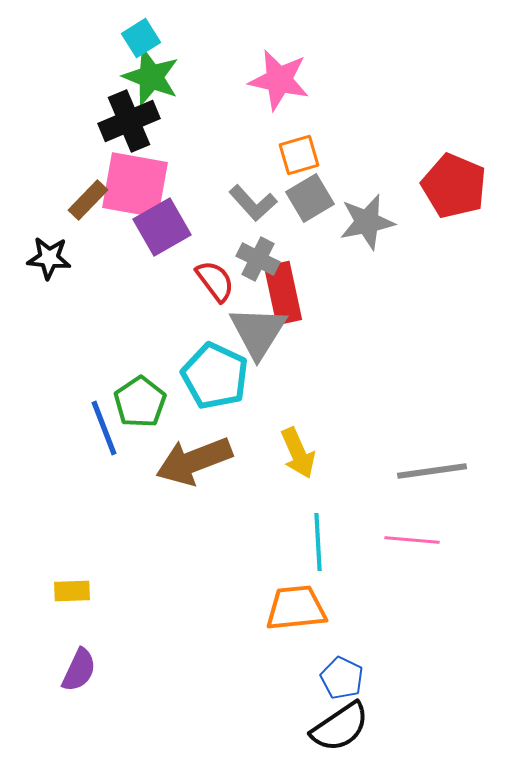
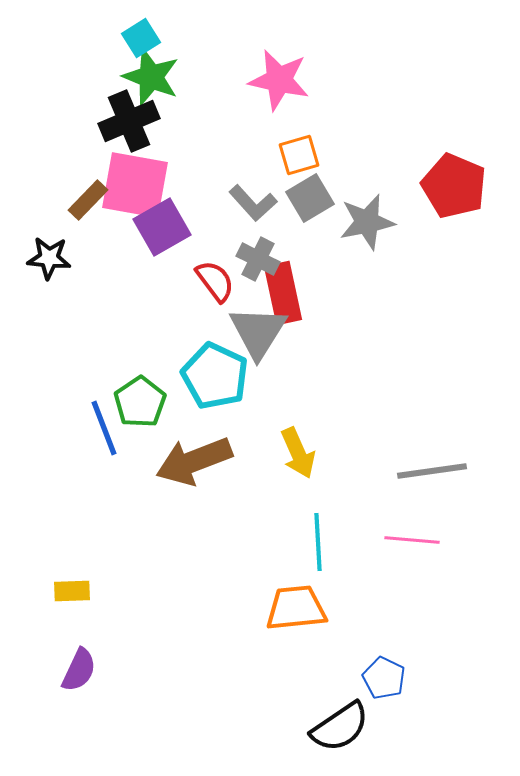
blue pentagon: moved 42 px right
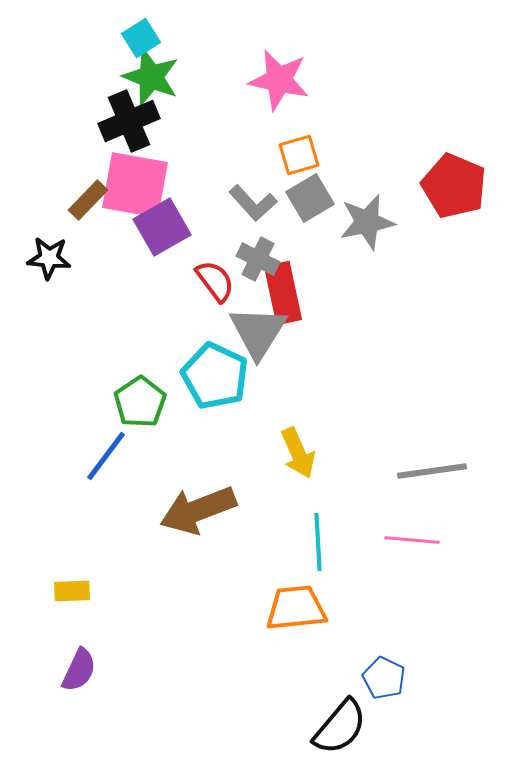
blue line: moved 2 px right, 28 px down; rotated 58 degrees clockwise
brown arrow: moved 4 px right, 49 px down
black semicircle: rotated 16 degrees counterclockwise
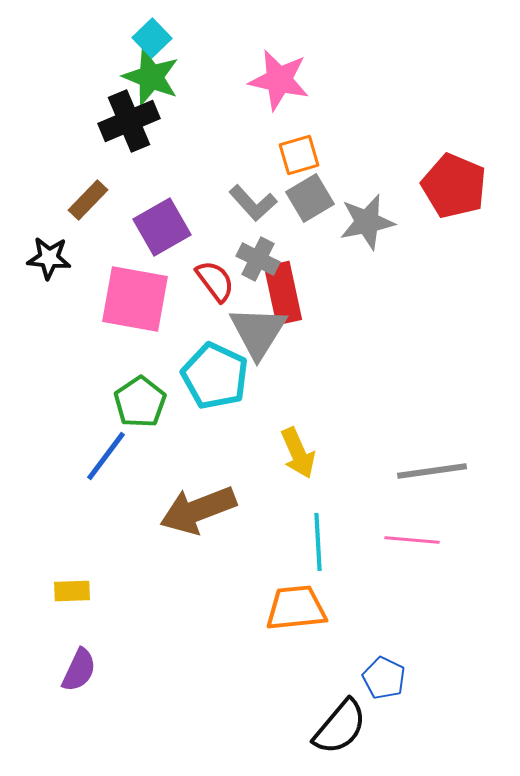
cyan square: moved 11 px right; rotated 12 degrees counterclockwise
pink square: moved 114 px down
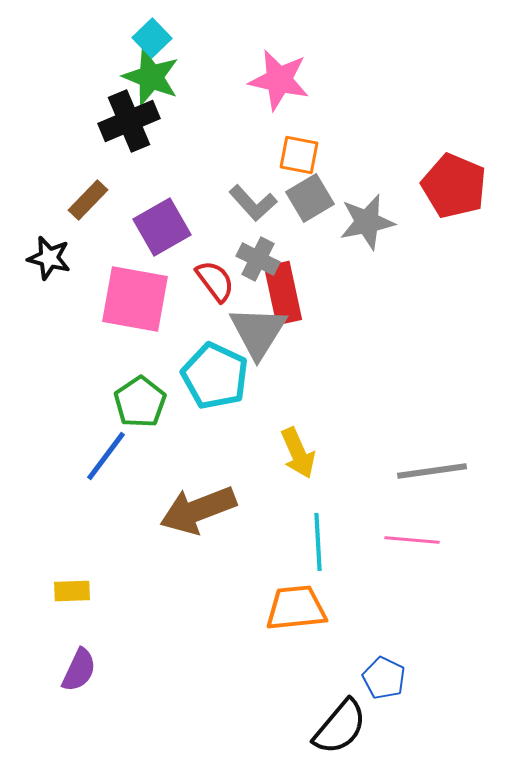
orange square: rotated 27 degrees clockwise
black star: rotated 9 degrees clockwise
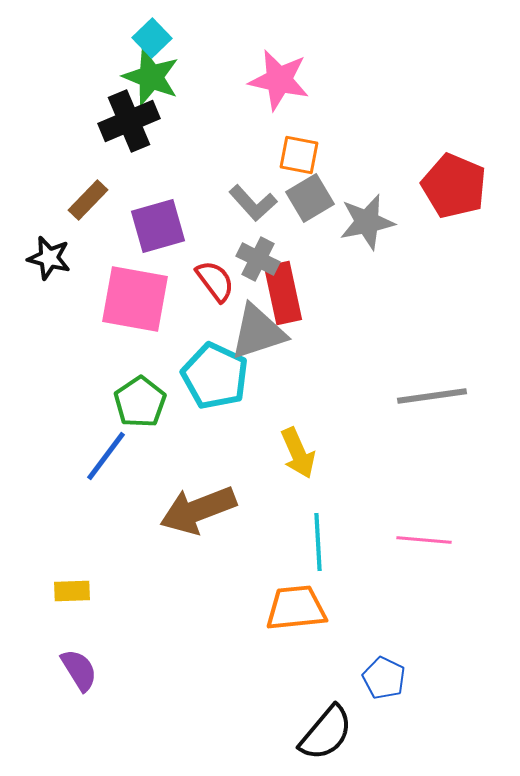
purple square: moved 4 px left, 1 px up; rotated 14 degrees clockwise
gray triangle: rotated 40 degrees clockwise
gray line: moved 75 px up
pink line: moved 12 px right
purple semicircle: rotated 57 degrees counterclockwise
black semicircle: moved 14 px left, 6 px down
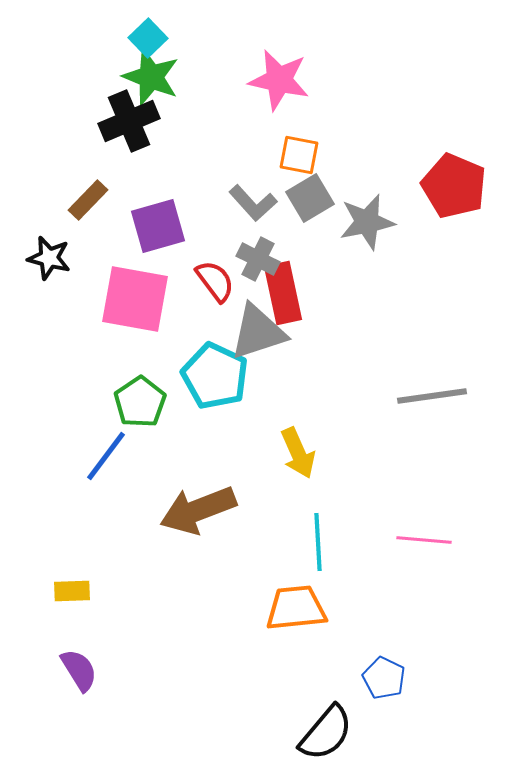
cyan square: moved 4 px left
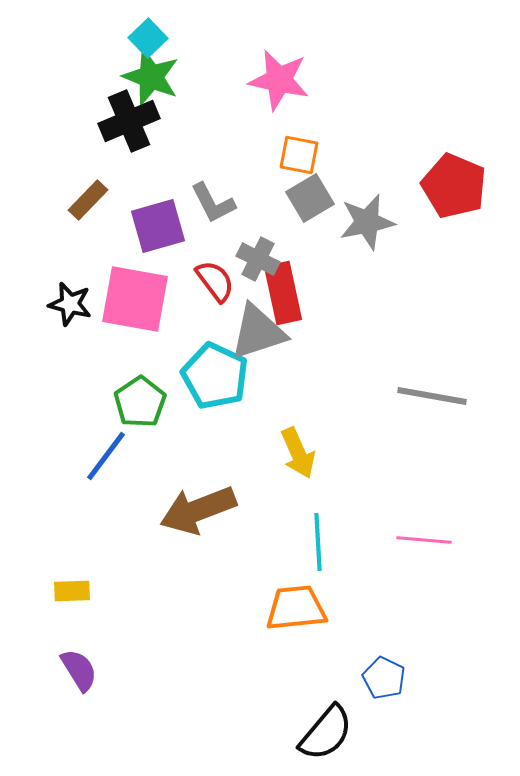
gray L-shape: moved 40 px left; rotated 15 degrees clockwise
black star: moved 21 px right, 46 px down
gray line: rotated 18 degrees clockwise
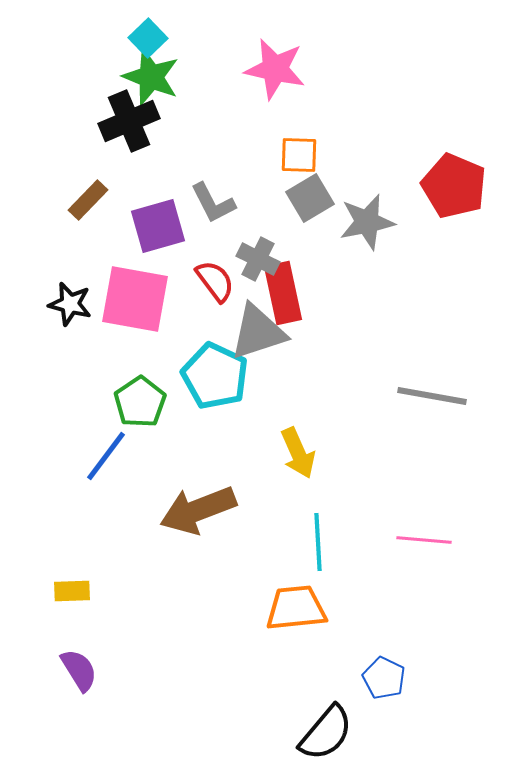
pink star: moved 4 px left, 11 px up
orange square: rotated 9 degrees counterclockwise
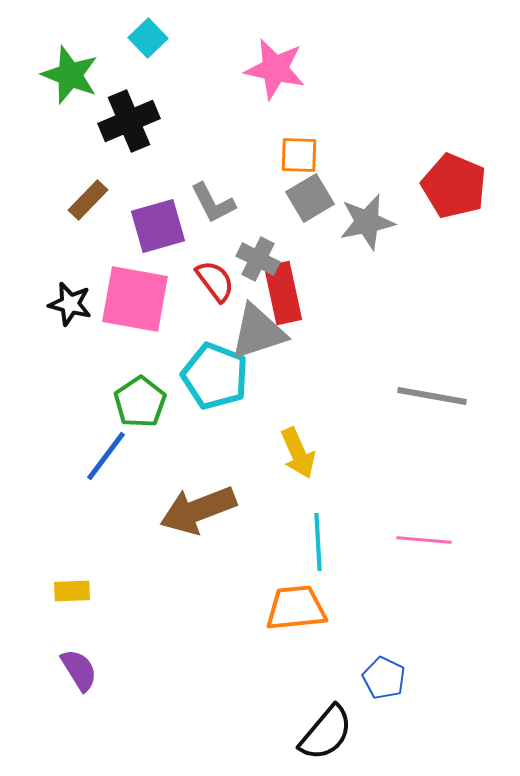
green star: moved 81 px left, 2 px up
cyan pentagon: rotated 4 degrees counterclockwise
